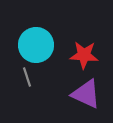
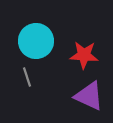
cyan circle: moved 4 px up
purple triangle: moved 3 px right, 2 px down
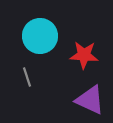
cyan circle: moved 4 px right, 5 px up
purple triangle: moved 1 px right, 4 px down
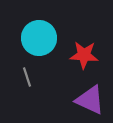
cyan circle: moved 1 px left, 2 px down
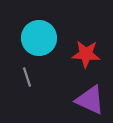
red star: moved 2 px right, 1 px up
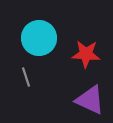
gray line: moved 1 px left
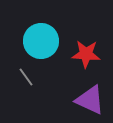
cyan circle: moved 2 px right, 3 px down
gray line: rotated 18 degrees counterclockwise
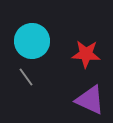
cyan circle: moved 9 px left
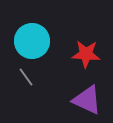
purple triangle: moved 3 px left
